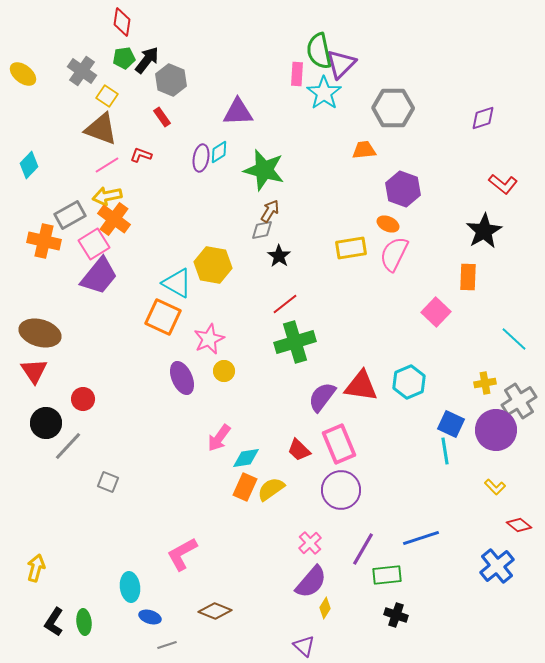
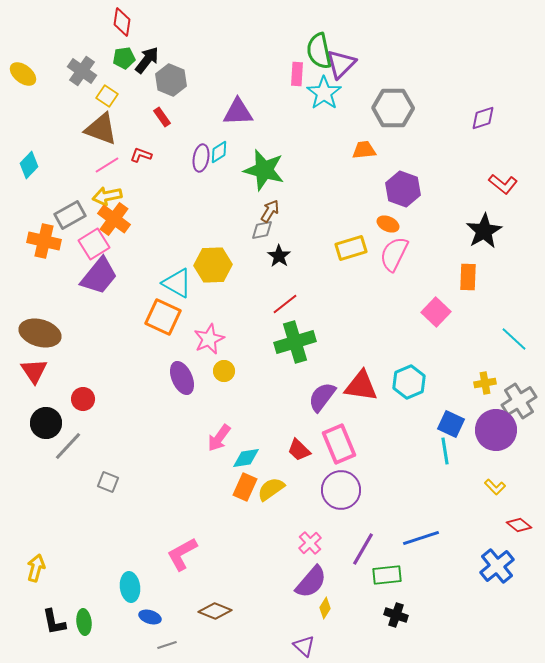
yellow rectangle at (351, 248): rotated 8 degrees counterclockwise
yellow hexagon at (213, 265): rotated 12 degrees counterclockwise
black L-shape at (54, 622): rotated 44 degrees counterclockwise
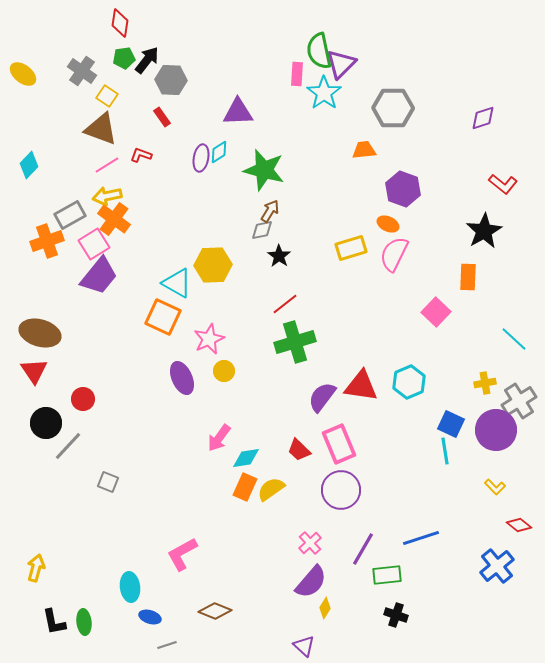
red diamond at (122, 22): moved 2 px left, 1 px down
gray hexagon at (171, 80): rotated 20 degrees counterclockwise
orange cross at (44, 241): moved 3 px right; rotated 32 degrees counterclockwise
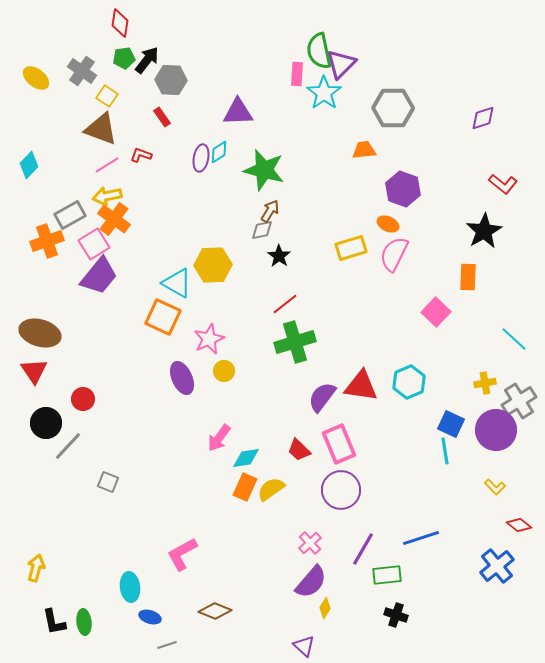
yellow ellipse at (23, 74): moved 13 px right, 4 px down
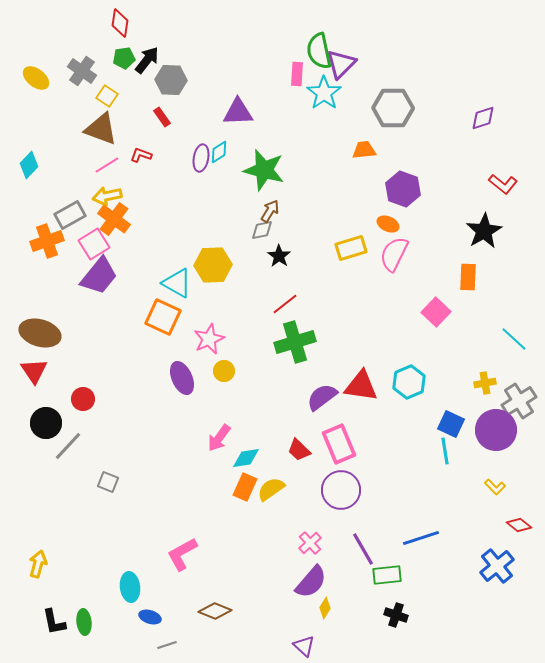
purple semicircle at (322, 397): rotated 16 degrees clockwise
purple line at (363, 549): rotated 60 degrees counterclockwise
yellow arrow at (36, 568): moved 2 px right, 4 px up
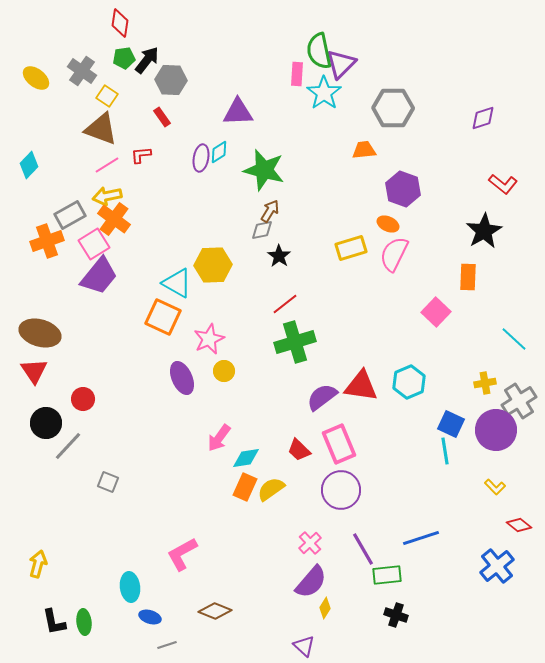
red L-shape at (141, 155): rotated 25 degrees counterclockwise
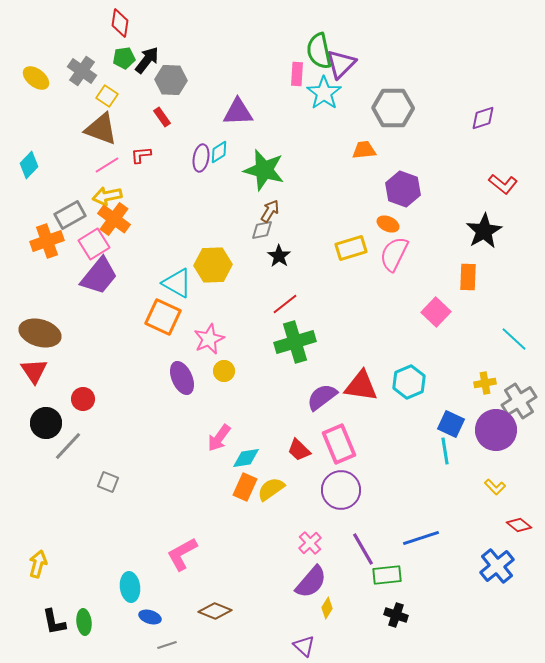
yellow diamond at (325, 608): moved 2 px right
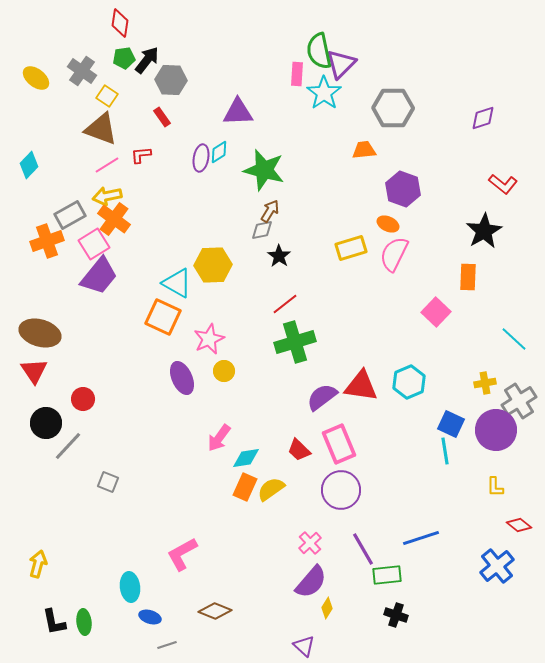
yellow L-shape at (495, 487): rotated 45 degrees clockwise
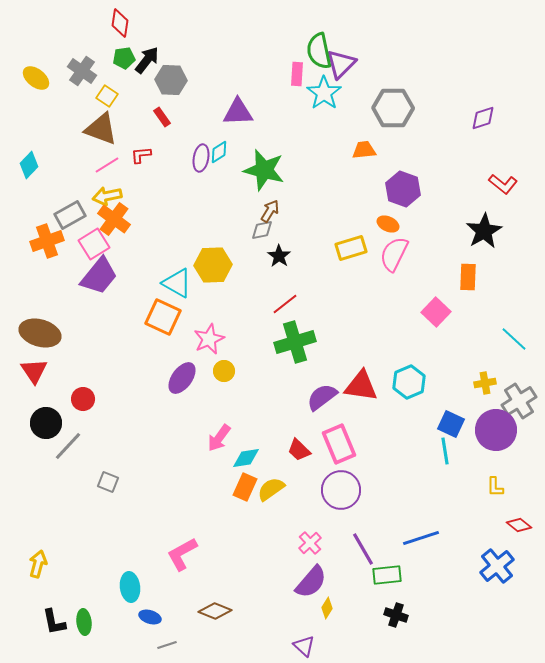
purple ellipse at (182, 378): rotated 60 degrees clockwise
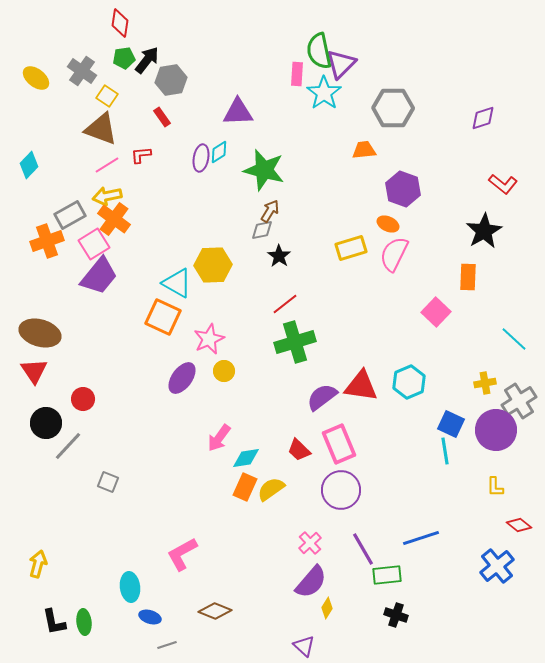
gray hexagon at (171, 80): rotated 12 degrees counterclockwise
